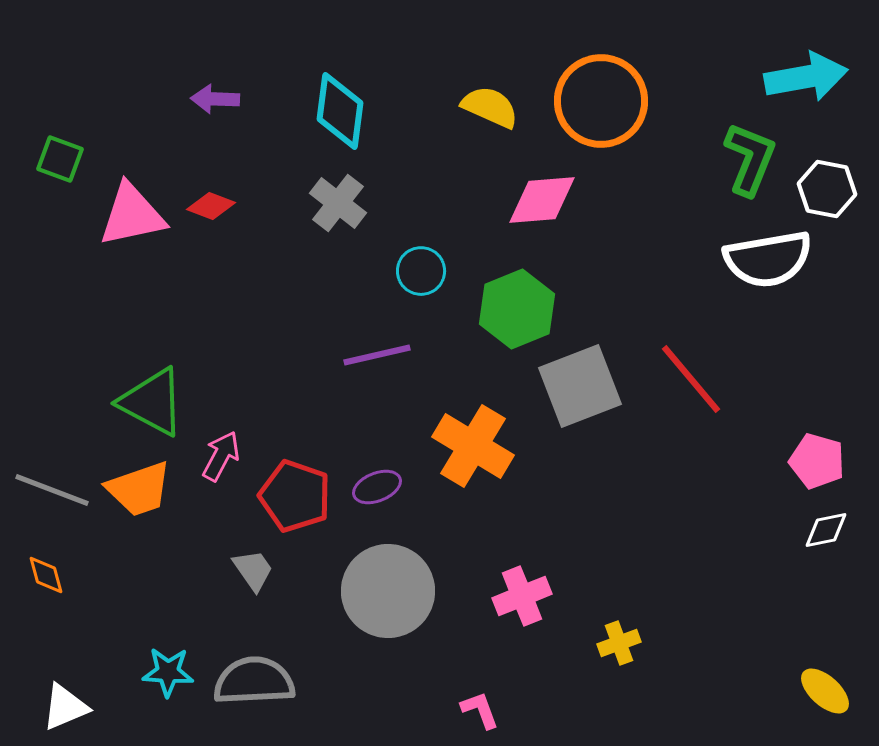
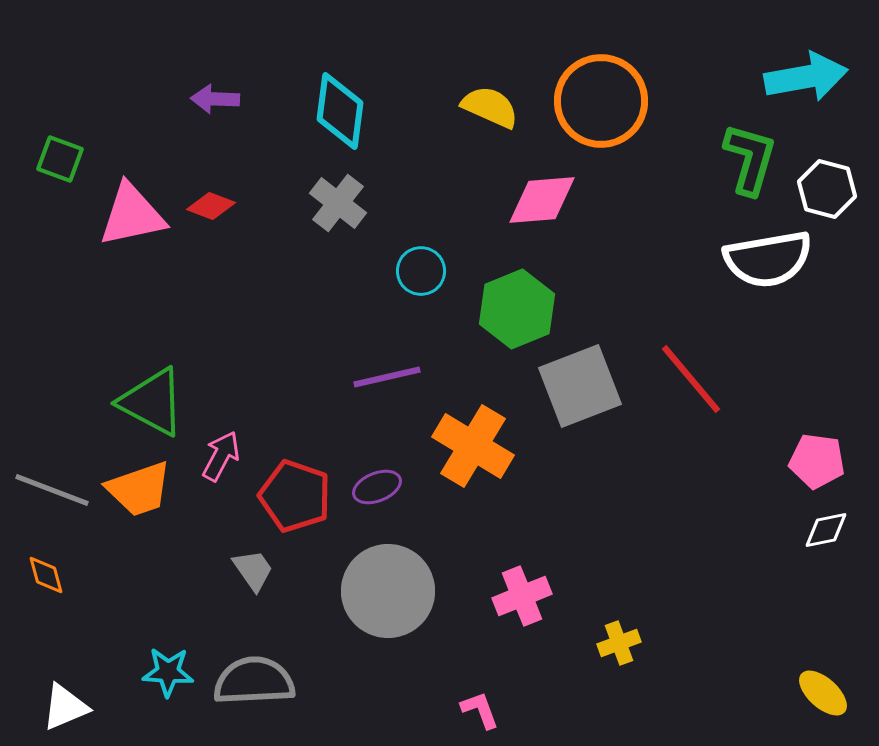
green L-shape: rotated 6 degrees counterclockwise
white hexagon: rotated 4 degrees clockwise
purple line: moved 10 px right, 22 px down
pink pentagon: rotated 8 degrees counterclockwise
yellow ellipse: moved 2 px left, 2 px down
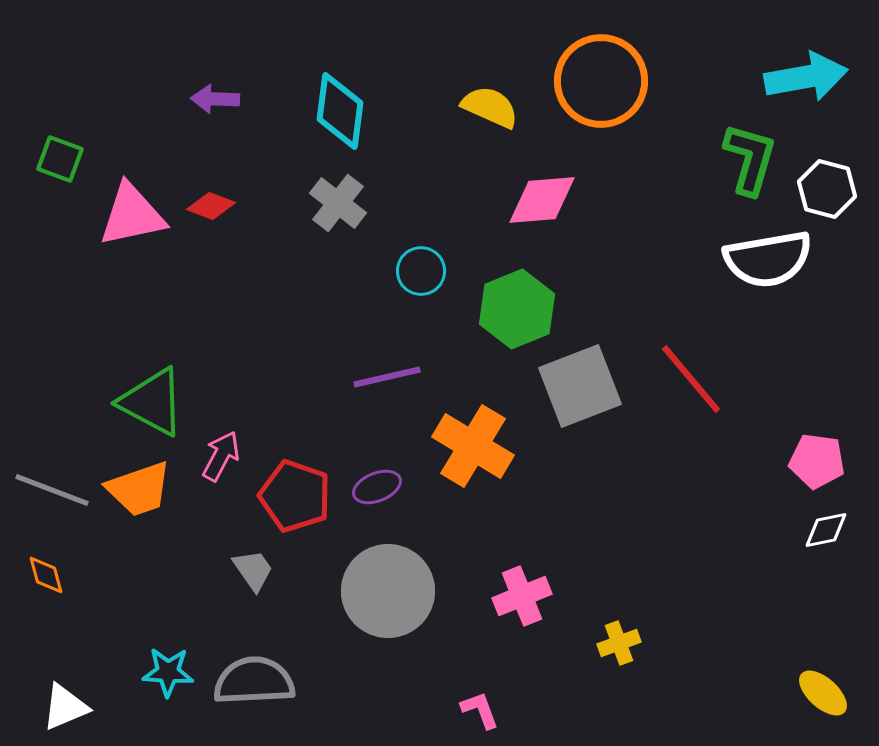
orange circle: moved 20 px up
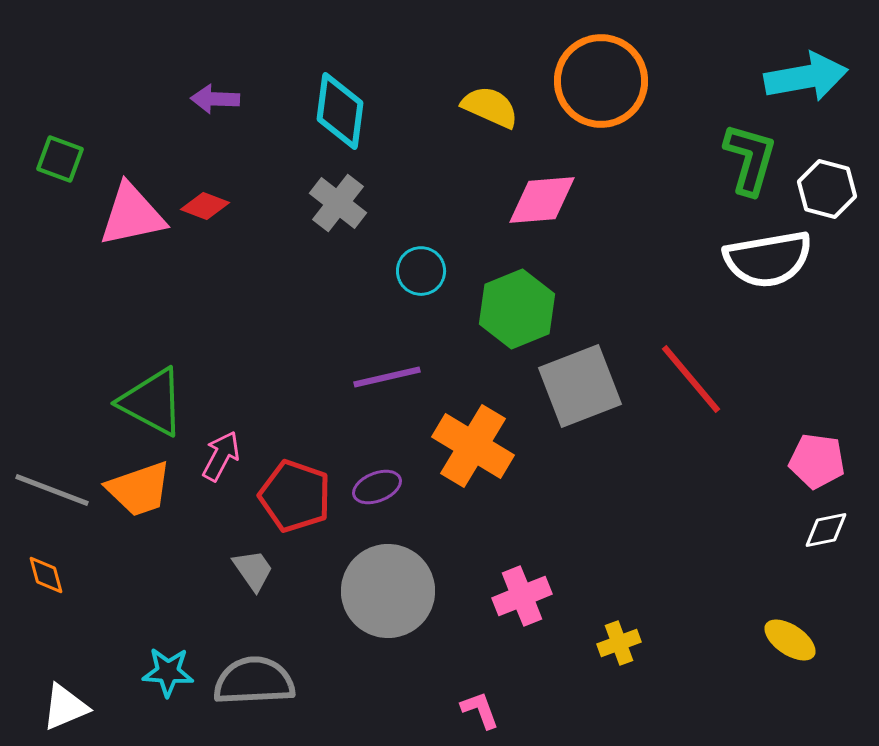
red diamond: moved 6 px left
yellow ellipse: moved 33 px left, 53 px up; rotated 8 degrees counterclockwise
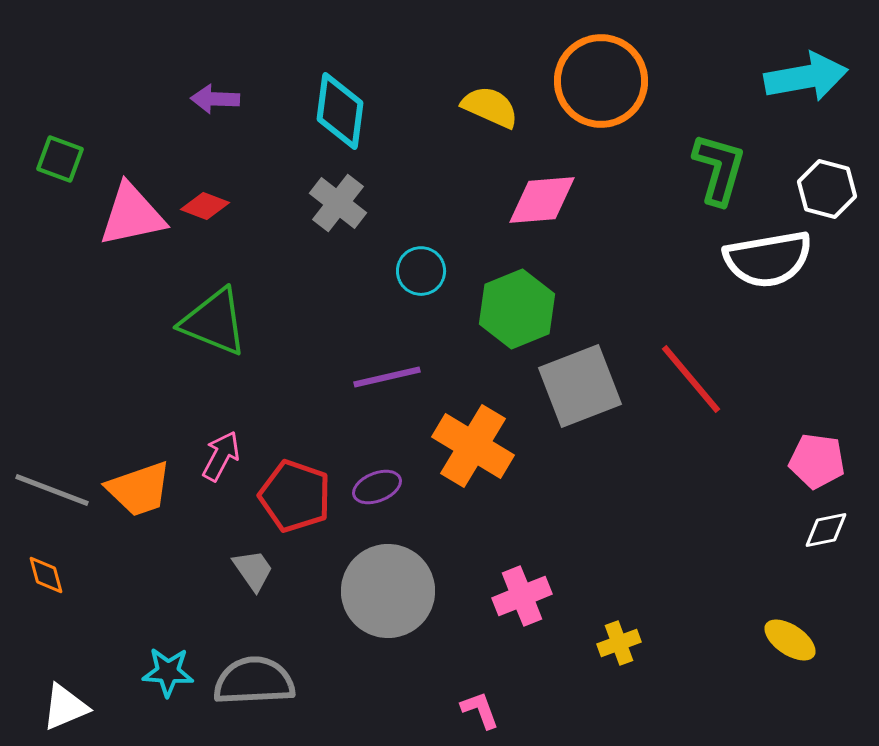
green L-shape: moved 31 px left, 10 px down
green triangle: moved 62 px right, 80 px up; rotated 6 degrees counterclockwise
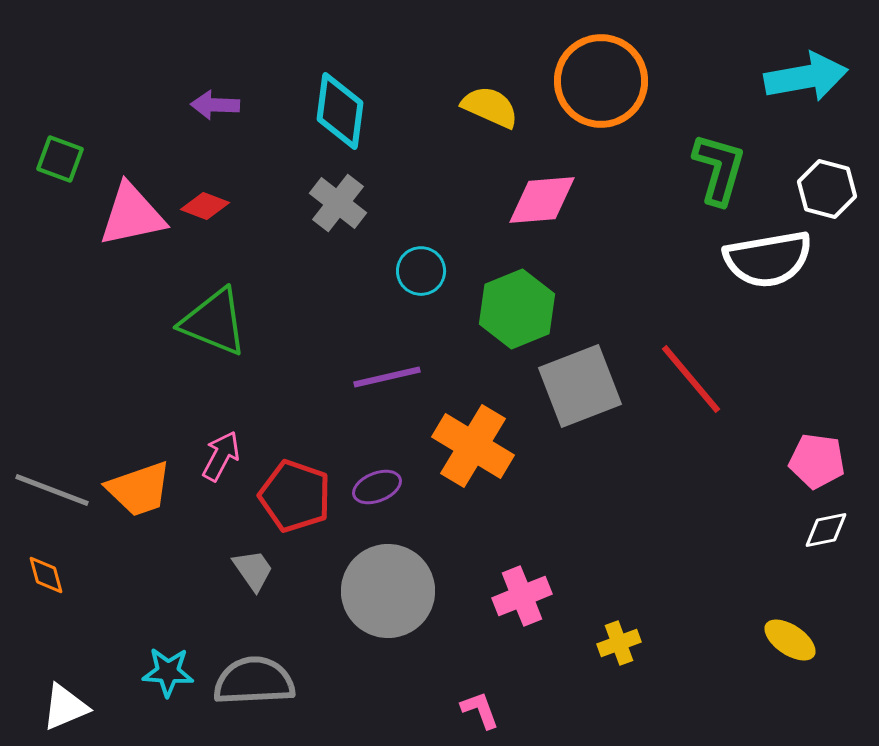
purple arrow: moved 6 px down
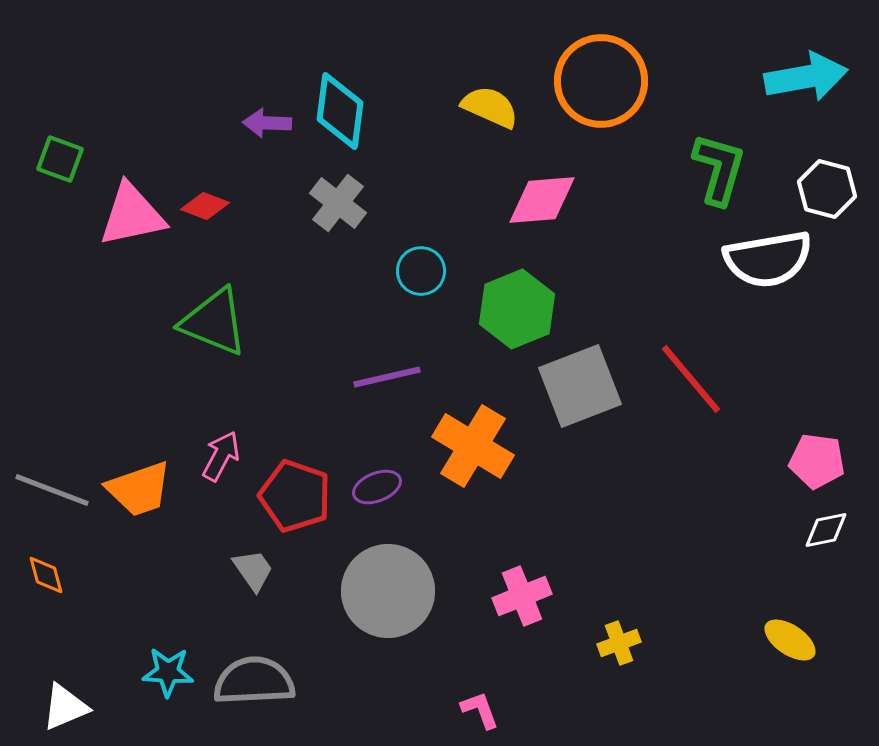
purple arrow: moved 52 px right, 18 px down
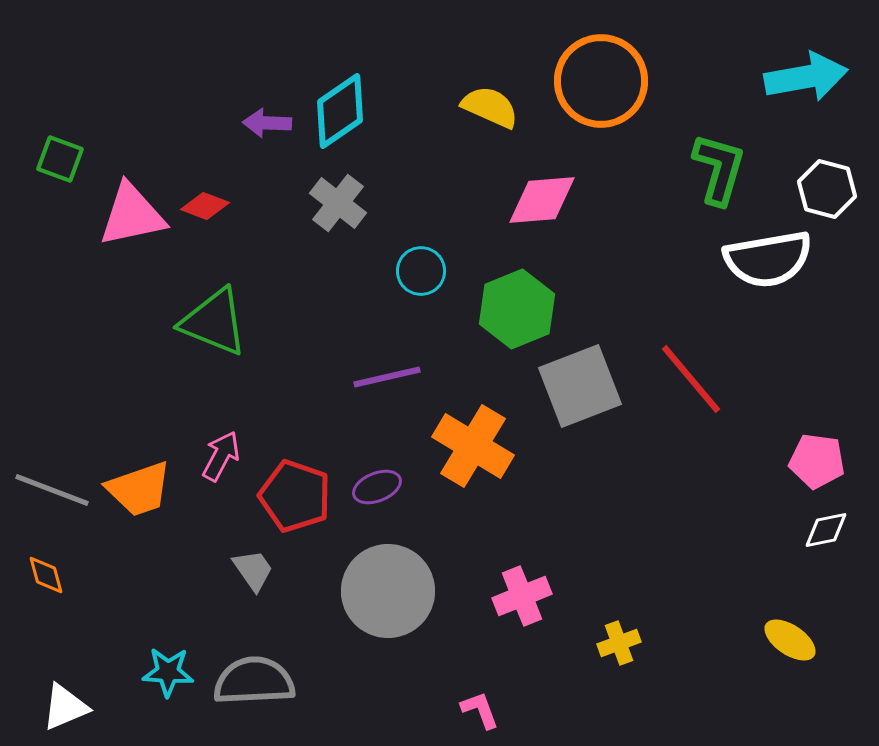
cyan diamond: rotated 48 degrees clockwise
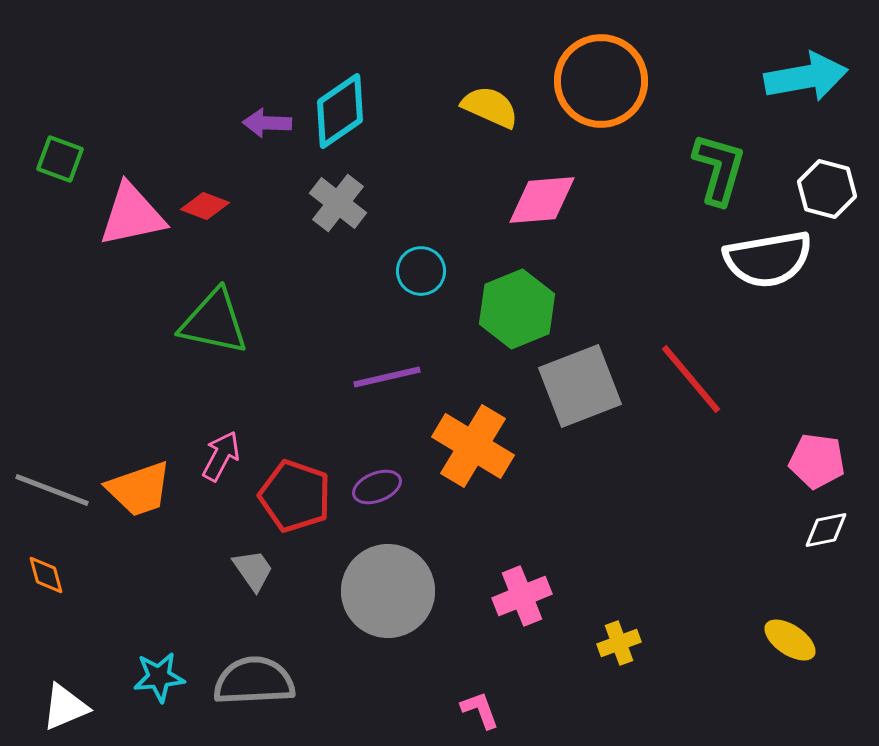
green triangle: rotated 10 degrees counterclockwise
cyan star: moved 9 px left, 5 px down; rotated 9 degrees counterclockwise
